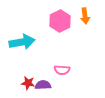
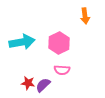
pink hexagon: moved 1 px left, 22 px down
purple semicircle: rotated 42 degrees counterclockwise
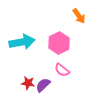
orange arrow: moved 6 px left; rotated 28 degrees counterclockwise
pink semicircle: rotated 35 degrees clockwise
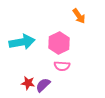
pink semicircle: moved 4 px up; rotated 35 degrees counterclockwise
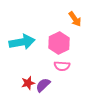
orange arrow: moved 4 px left, 3 px down
red star: rotated 24 degrees counterclockwise
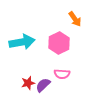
pink semicircle: moved 8 px down
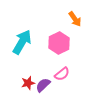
cyan arrow: rotated 50 degrees counterclockwise
pink semicircle: rotated 42 degrees counterclockwise
